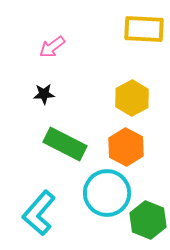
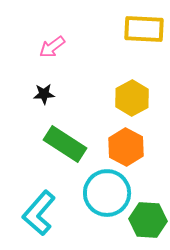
green rectangle: rotated 6 degrees clockwise
green hexagon: rotated 18 degrees counterclockwise
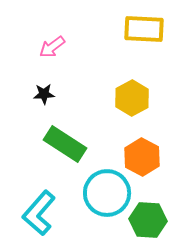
orange hexagon: moved 16 px right, 10 px down
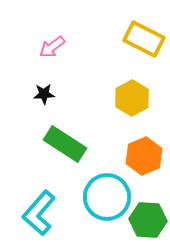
yellow rectangle: moved 10 px down; rotated 24 degrees clockwise
orange hexagon: moved 2 px right, 1 px up; rotated 9 degrees clockwise
cyan circle: moved 4 px down
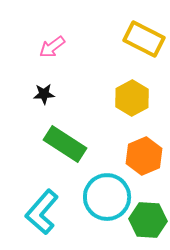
cyan L-shape: moved 3 px right, 1 px up
